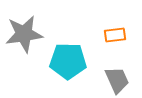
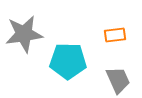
gray trapezoid: moved 1 px right
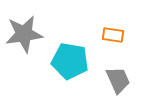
orange rectangle: moved 2 px left; rotated 15 degrees clockwise
cyan pentagon: moved 2 px right; rotated 9 degrees clockwise
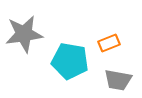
orange rectangle: moved 4 px left, 8 px down; rotated 30 degrees counterclockwise
gray trapezoid: rotated 124 degrees clockwise
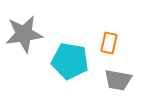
orange rectangle: rotated 55 degrees counterclockwise
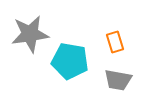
gray star: moved 6 px right
orange rectangle: moved 6 px right, 1 px up; rotated 30 degrees counterclockwise
